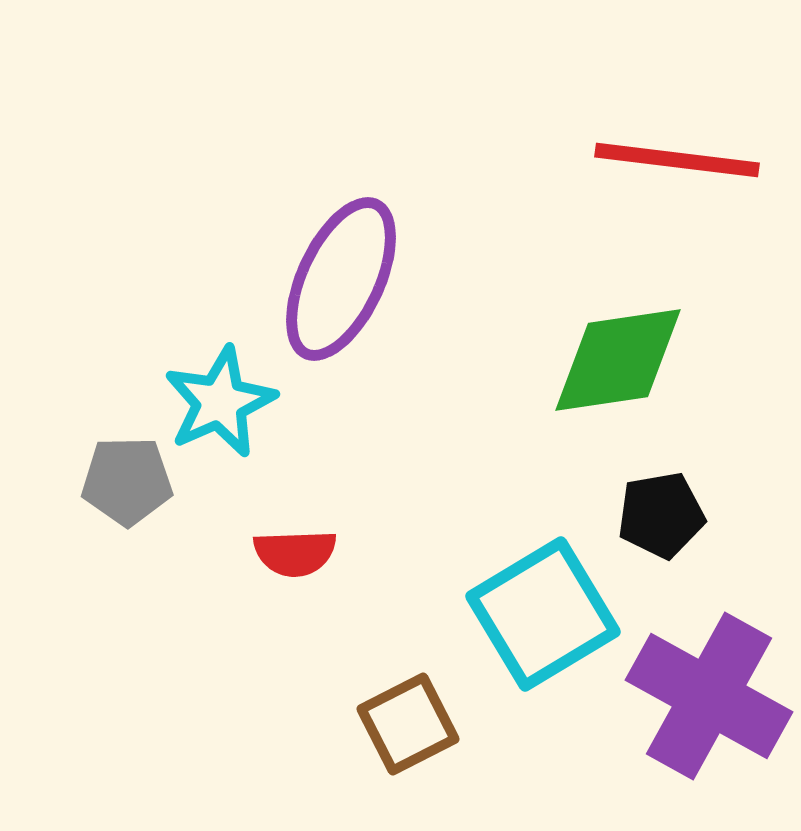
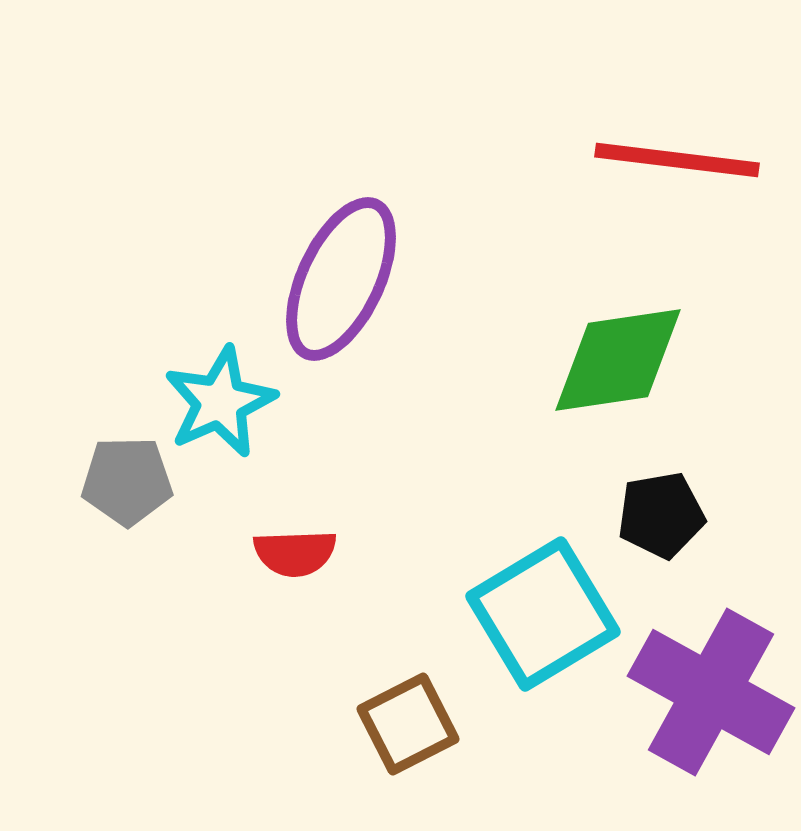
purple cross: moved 2 px right, 4 px up
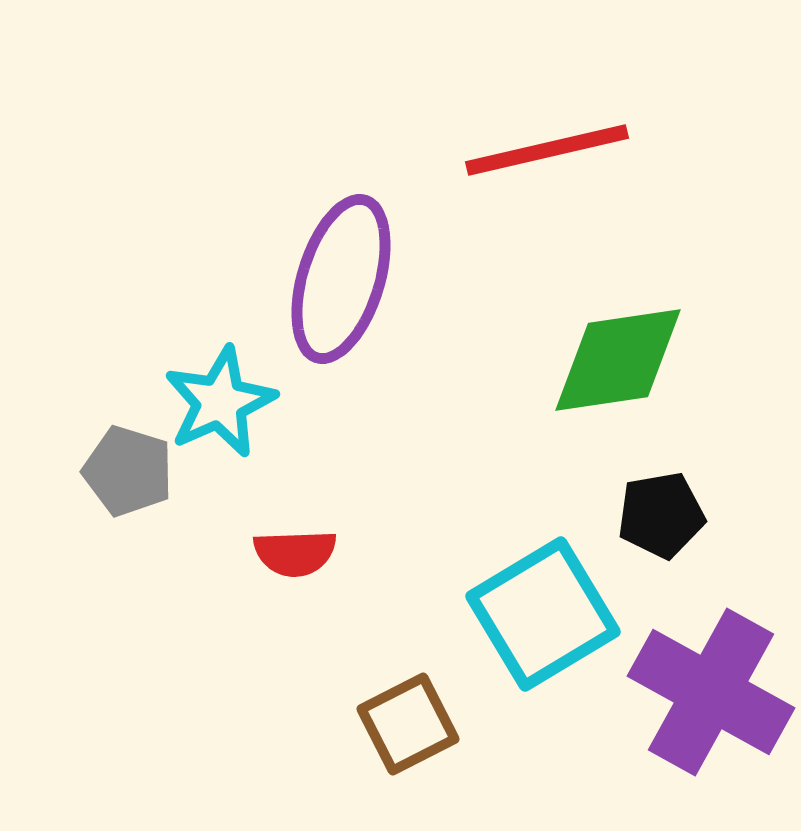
red line: moved 130 px left, 10 px up; rotated 20 degrees counterclockwise
purple ellipse: rotated 8 degrees counterclockwise
gray pentagon: moved 1 px right, 10 px up; rotated 18 degrees clockwise
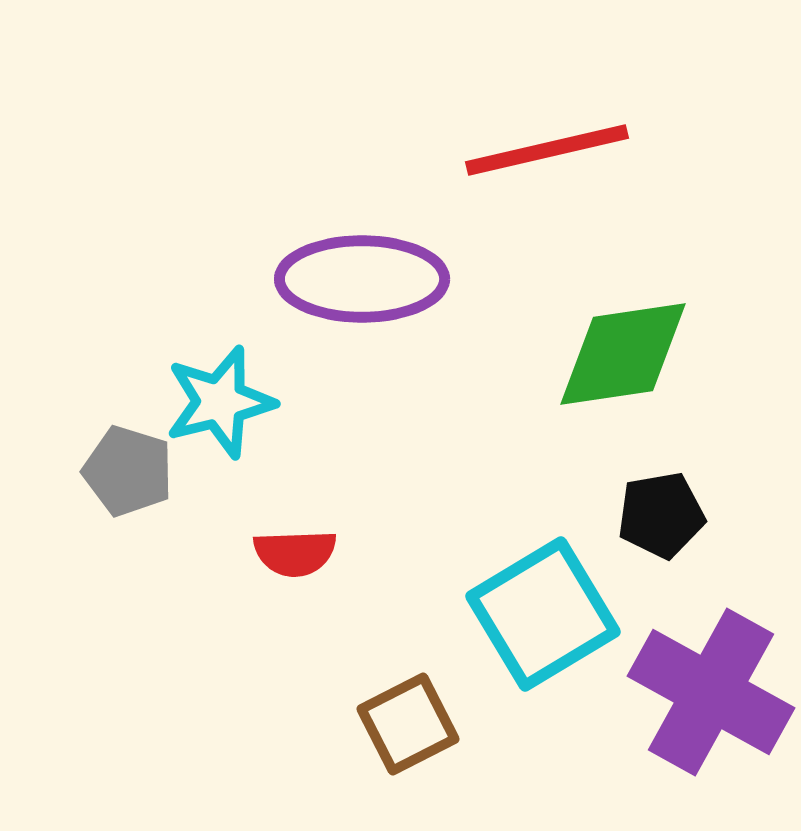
purple ellipse: moved 21 px right; rotated 73 degrees clockwise
green diamond: moved 5 px right, 6 px up
cyan star: rotated 10 degrees clockwise
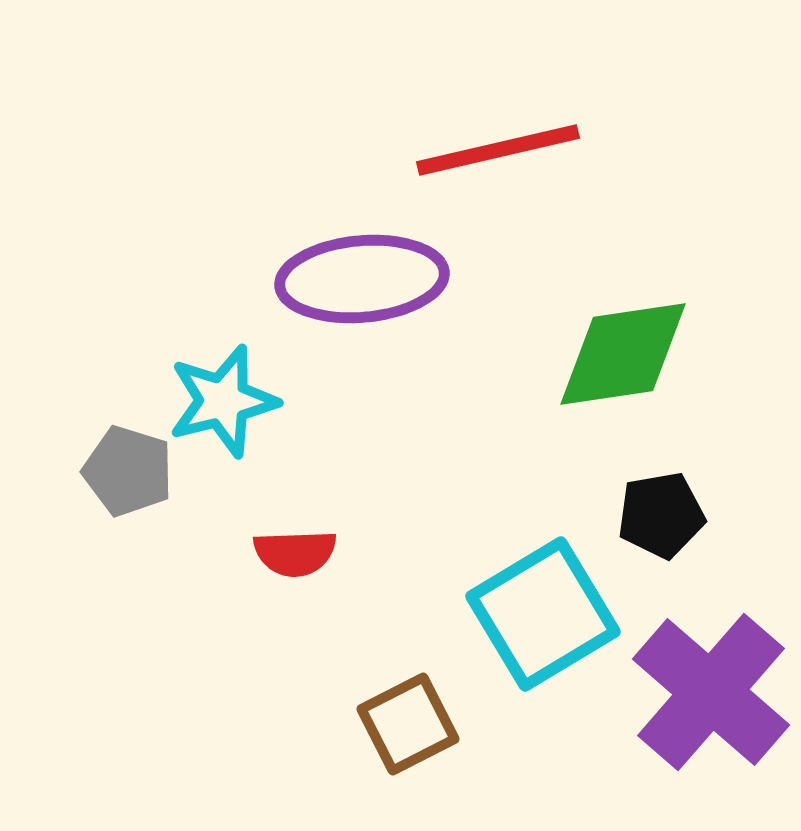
red line: moved 49 px left
purple ellipse: rotated 5 degrees counterclockwise
cyan star: moved 3 px right, 1 px up
purple cross: rotated 12 degrees clockwise
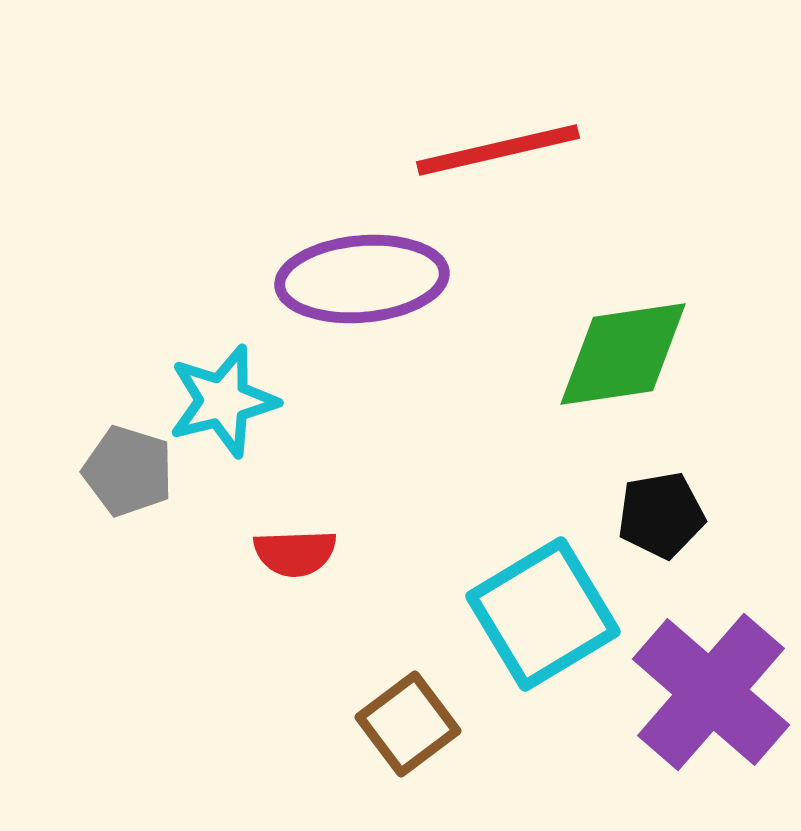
brown square: rotated 10 degrees counterclockwise
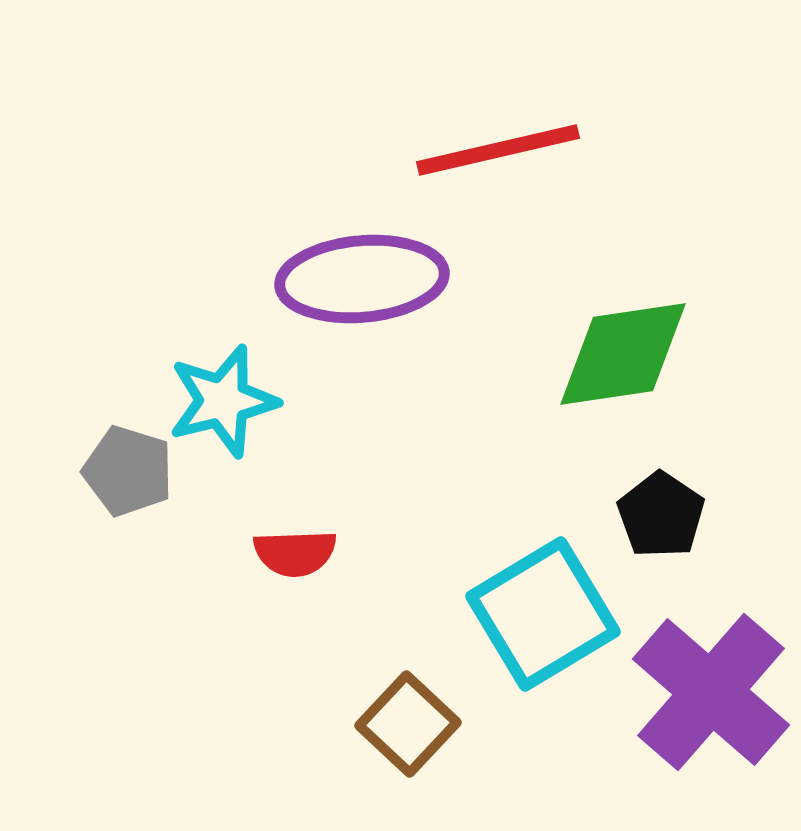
black pentagon: rotated 28 degrees counterclockwise
brown square: rotated 10 degrees counterclockwise
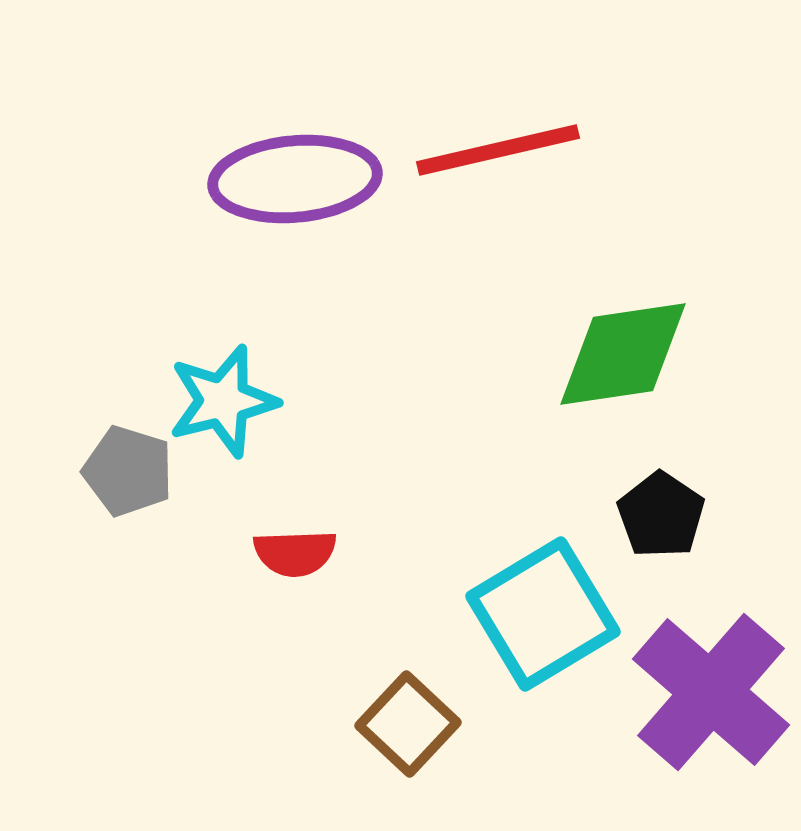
purple ellipse: moved 67 px left, 100 px up
